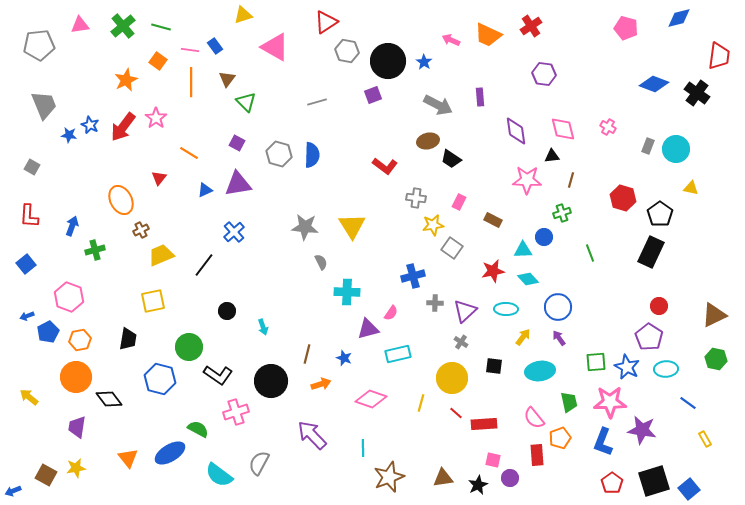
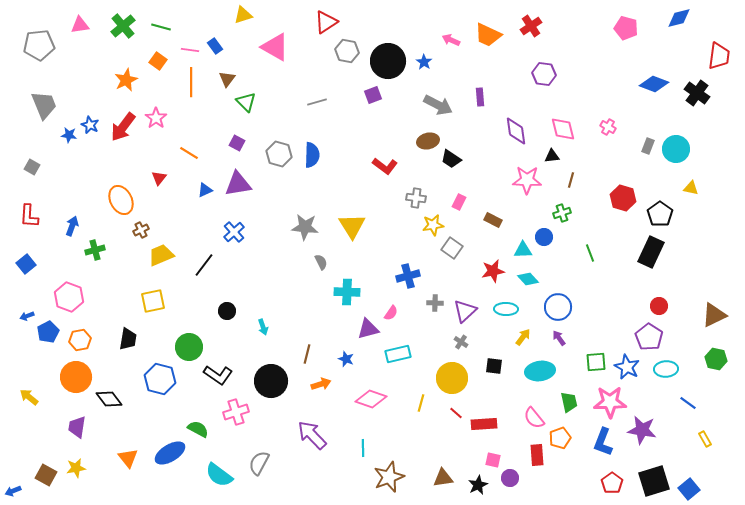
blue cross at (413, 276): moved 5 px left
blue star at (344, 358): moved 2 px right, 1 px down
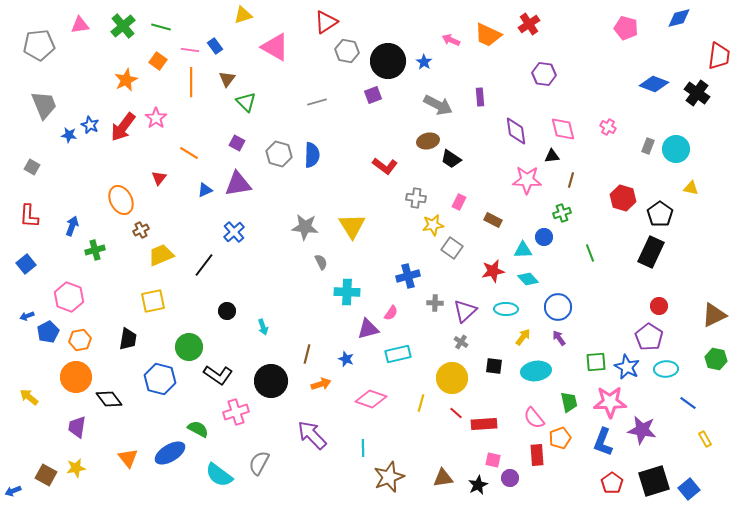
red cross at (531, 26): moved 2 px left, 2 px up
cyan ellipse at (540, 371): moved 4 px left
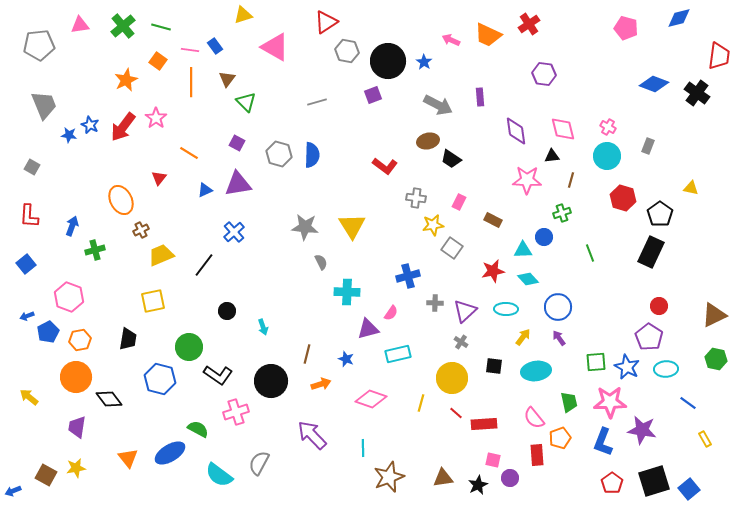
cyan circle at (676, 149): moved 69 px left, 7 px down
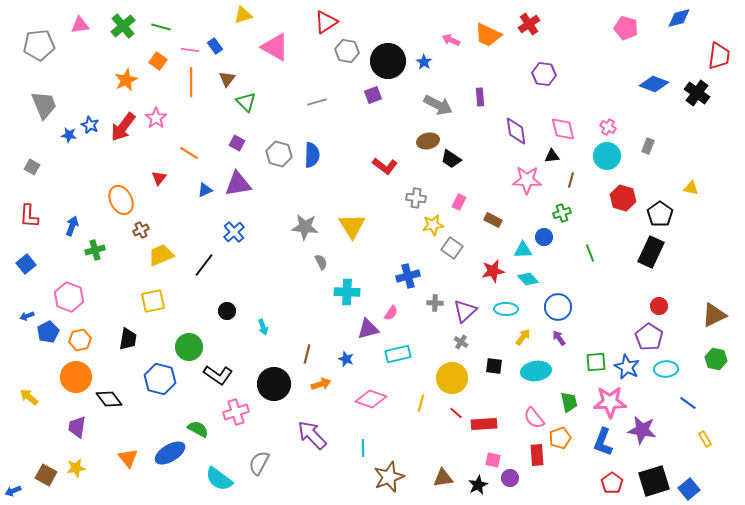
black circle at (271, 381): moved 3 px right, 3 px down
cyan semicircle at (219, 475): moved 4 px down
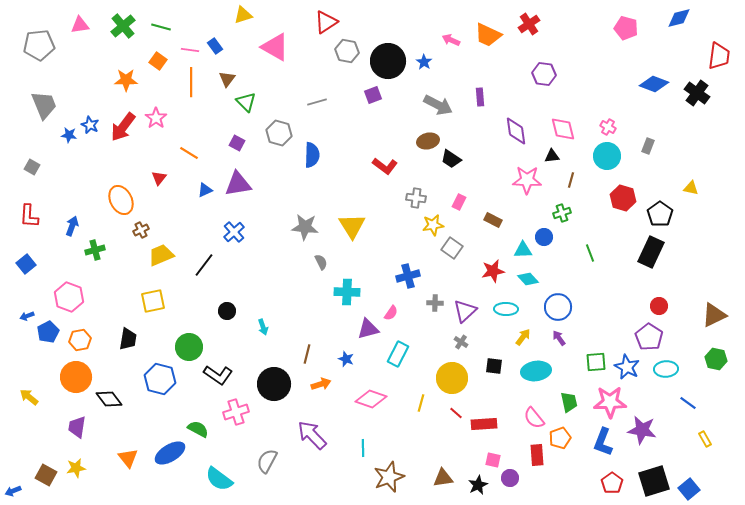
orange star at (126, 80): rotated 25 degrees clockwise
gray hexagon at (279, 154): moved 21 px up
cyan rectangle at (398, 354): rotated 50 degrees counterclockwise
gray semicircle at (259, 463): moved 8 px right, 2 px up
